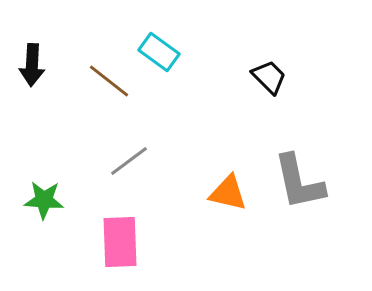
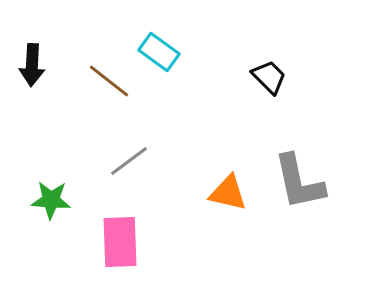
green star: moved 7 px right
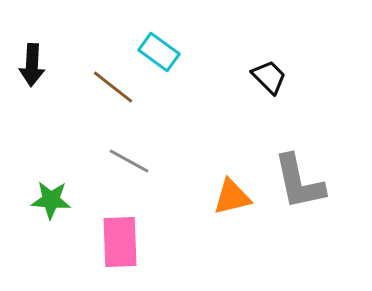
brown line: moved 4 px right, 6 px down
gray line: rotated 66 degrees clockwise
orange triangle: moved 4 px right, 4 px down; rotated 27 degrees counterclockwise
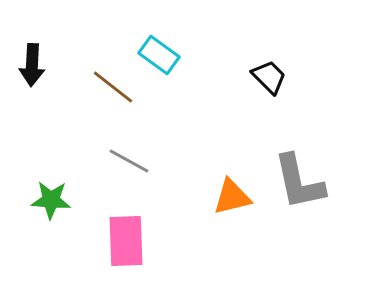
cyan rectangle: moved 3 px down
pink rectangle: moved 6 px right, 1 px up
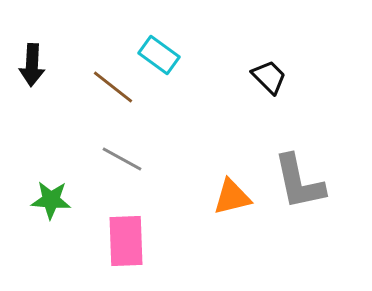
gray line: moved 7 px left, 2 px up
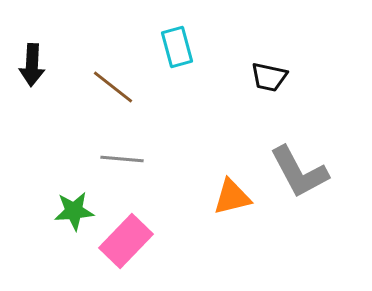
cyan rectangle: moved 18 px right, 8 px up; rotated 39 degrees clockwise
black trapezoid: rotated 147 degrees clockwise
gray line: rotated 24 degrees counterclockwise
gray L-shape: moved 10 px up; rotated 16 degrees counterclockwise
green star: moved 23 px right, 11 px down; rotated 9 degrees counterclockwise
pink rectangle: rotated 46 degrees clockwise
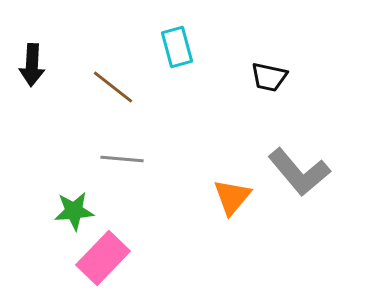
gray L-shape: rotated 12 degrees counterclockwise
orange triangle: rotated 36 degrees counterclockwise
pink rectangle: moved 23 px left, 17 px down
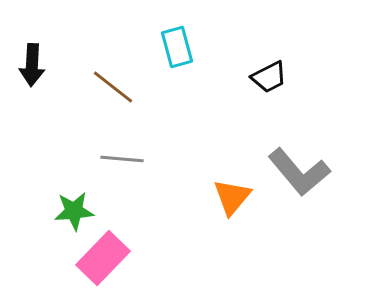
black trapezoid: rotated 39 degrees counterclockwise
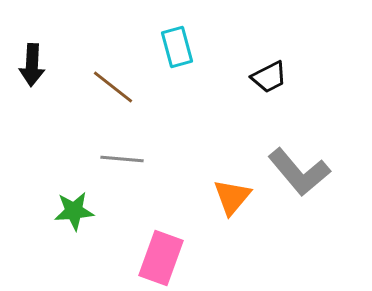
pink rectangle: moved 58 px right; rotated 24 degrees counterclockwise
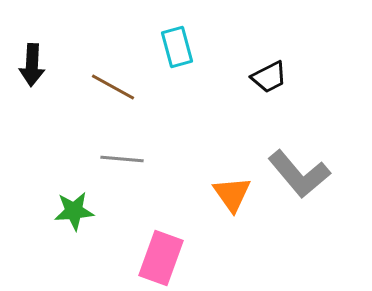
brown line: rotated 9 degrees counterclockwise
gray L-shape: moved 2 px down
orange triangle: moved 3 px up; rotated 15 degrees counterclockwise
